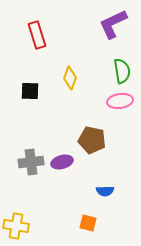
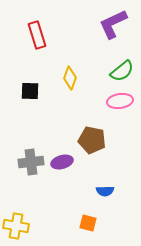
green semicircle: rotated 60 degrees clockwise
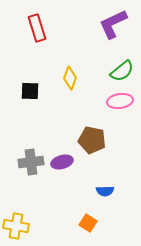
red rectangle: moved 7 px up
orange square: rotated 18 degrees clockwise
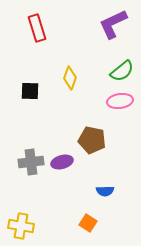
yellow cross: moved 5 px right
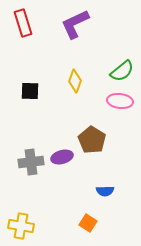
purple L-shape: moved 38 px left
red rectangle: moved 14 px left, 5 px up
yellow diamond: moved 5 px right, 3 px down
pink ellipse: rotated 15 degrees clockwise
brown pentagon: rotated 20 degrees clockwise
purple ellipse: moved 5 px up
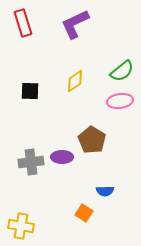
yellow diamond: rotated 35 degrees clockwise
pink ellipse: rotated 15 degrees counterclockwise
purple ellipse: rotated 15 degrees clockwise
orange square: moved 4 px left, 10 px up
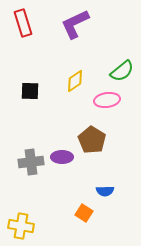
pink ellipse: moved 13 px left, 1 px up
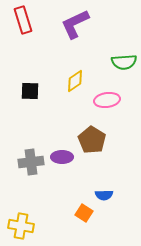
red rectangle: moved 3 px up
green semicircle: moved 2 px right, 9 px up; rotated 35 degrees clockwise
blue semicircle: moved 1 px left, 4 px down
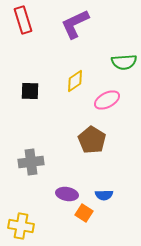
pink ellipse: rotated 20 degrees counterclockwise
purple ellipse: moved 5 px right, 37 px down; rotated 10 degrees clockwise
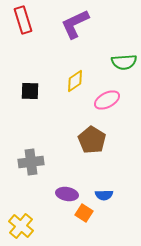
yellow cross: rotated 30 degrees clockwise
